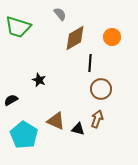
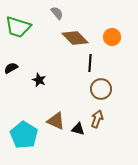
gray semicircle: moved 3 px left, 1 px up
brown diamond: rotated 76 degrees clockwise
black semicircle: moved 32 px up
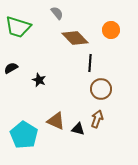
orange circle: moved 1 px left, 7 px up
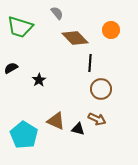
green trapezoid: moved 2 px right
black star: rotated 16 degrees clockwise
brown arrow: rotated 96 degrees clockwise
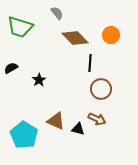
orange circle: moved 5 px down
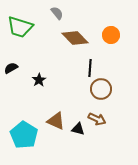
black line: moved 5 px down
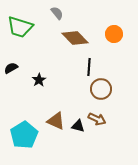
orange circle: moved 3 px right, 1 px up
black line: moved 1 px left, 1 px up
black triangle: moved 3 px up
cyan pentagon: rotated 8 degrees clockwise
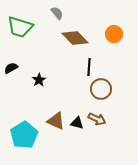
black triangle: moved 1 px left, 3 px up
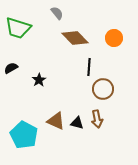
green trapezoid: moved 2 px left, 1 px down
orange circle: moved 4 px down
brown circle: moved 2 px right
brown arrow: rotated 54 degrees clockwise
cyan pentagon: rotated 12 degrees counterclockwise
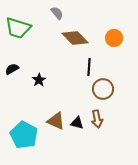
black semicircle: moved 1 px right, 1 px down
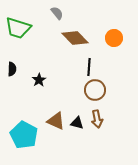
black semicircle: rotated 120 degrees clockwise
brown circle: moved 8 px left, 1 px down
